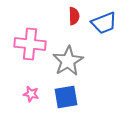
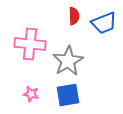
blue square: moved 2 px right, 2 px up
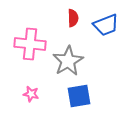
red semicircle: moved 1 px left, 2 px down
blue trapezoid: moved 2 px right, 2 px down
blue square: moved 11 px right, 1 px down
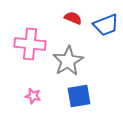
red semicircle: rotated 66 degrees counterclockwise
pink star: moved 2 px right, 2 px down
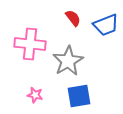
red semicircle: rotated 30 degrees clockwise
pink star: moved 2 px right, 1 px up
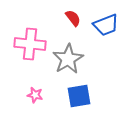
gray star: moved 2 px up
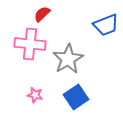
red semicircle: moved 31 px left, 4 px up; rotated 96 degrees counterclockwise
blue square: moved 3 px left, 1 px down; rotated 25 degrees counterclockwise
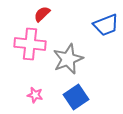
gray star: rotated 8 degrees clockwise
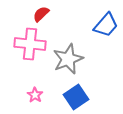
red semicircle: moved 1 px left
blue trapezoid: rotated 28 degrees counterclockwise
pink star: rotated 21 degrees clockwise
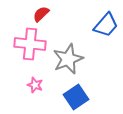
pink star: moved 10 px up; rotated 14 degrees counterclockwise
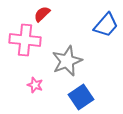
red semicircle: moved 1 px right
pink cross: moved 5 px left, 4 px up
gray star: moved 1 px left, 2 px down
blue square: moved 5 px right
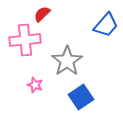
pink cross: rotated 12 degrees counterclockwise
gray star: rotated 12 degrees counterclockwise
